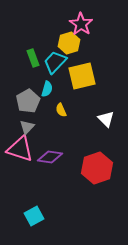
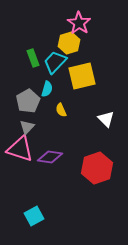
pink star: moved 2 px left, 1 px up
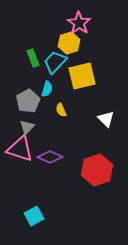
purple diamond: rotated 15 degrees clockwise
red hexagon: moved 2 px down
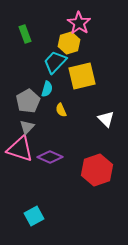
green rectangle: moved 8 px left, 24 px up
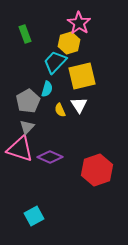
yellow semicircle: moved 1 px left
white triangle: moved 27 px left, 14 px up; rotated 12 degrees clockwise
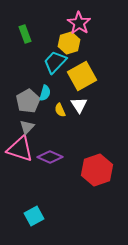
yellow square: rotated 16 degrees counterclockwise
cyan semicircle: moved 2 px left, 4 px down
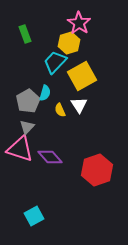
purple diamond: rotated 25 degrees clockwise
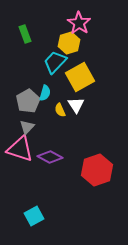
yellow square: moved 2 px left, 1 px down
white triangle: moved 3 px left
purple diamond: rotated 20 degrees counterclockwise
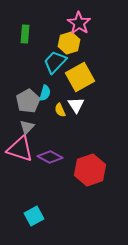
green rectangle: rotated 24 degrees clockwise
red hexagon: moved 7 px left
